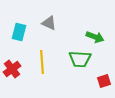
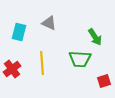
green arrow: rotated 36 degrees clockwise
yellow line: moved 1 px down
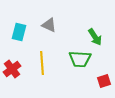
gray triangle: moved 2 px down
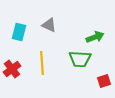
green arrow: rotated 78 degrees counterclockwise
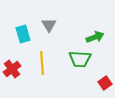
gray triangle: rotated 35 degrees clockwise
cyan rectangle: moved 4 px right, 2 px down; rotated 30 degrees counterclockwise
red square: moved 1 px right, 2 px down; rotated 16 degrees counterclockwise
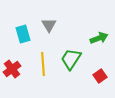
green arrow: moved 4 px right, 1 px down
green trapezoid: moved 9 px left; rotated 120 degrees clockwise
yellow line: moved 1 px right, 1 px down
red square: moved 5 px left, 7 px up
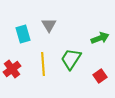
green arrow: moved 1 px right
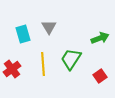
gray triangle: moved 2 px down
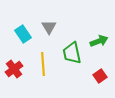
cyan rectangle: rotated 18 degrees counterclockwise
green arrow: moved 1 px left, 3 px down
green trapezoid: moved 1 px right, 6 px up; rotated 45 degrees counterclockwise
red cross: moved 2 px right
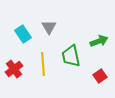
green trapezoid: moved 1 px left, 3 px down
